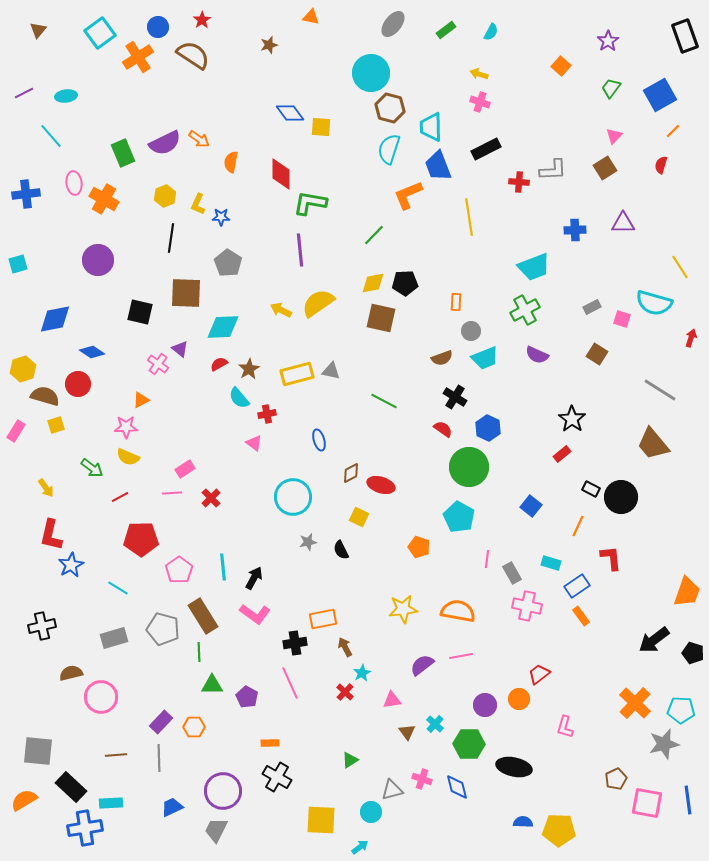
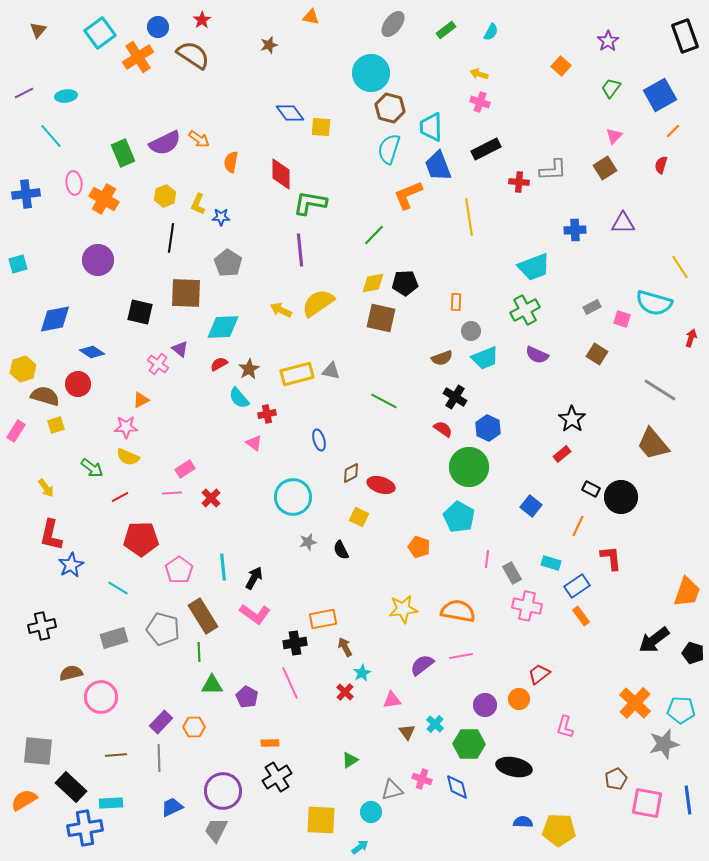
black cross at (277, 777): rotated 28 degrees clockwise
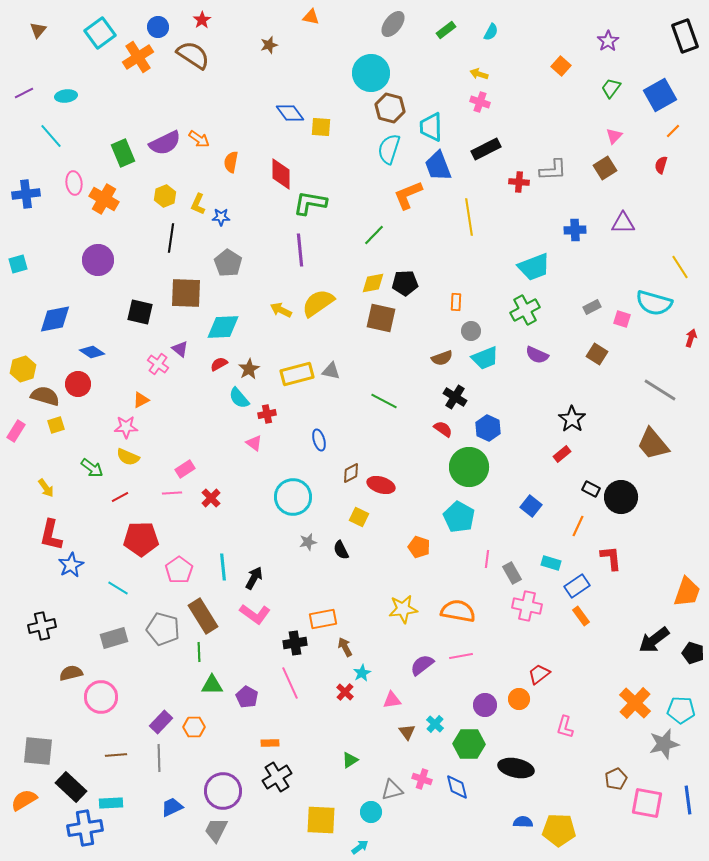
black ellipse at (514, 767): moved 2 px right, 1 px down
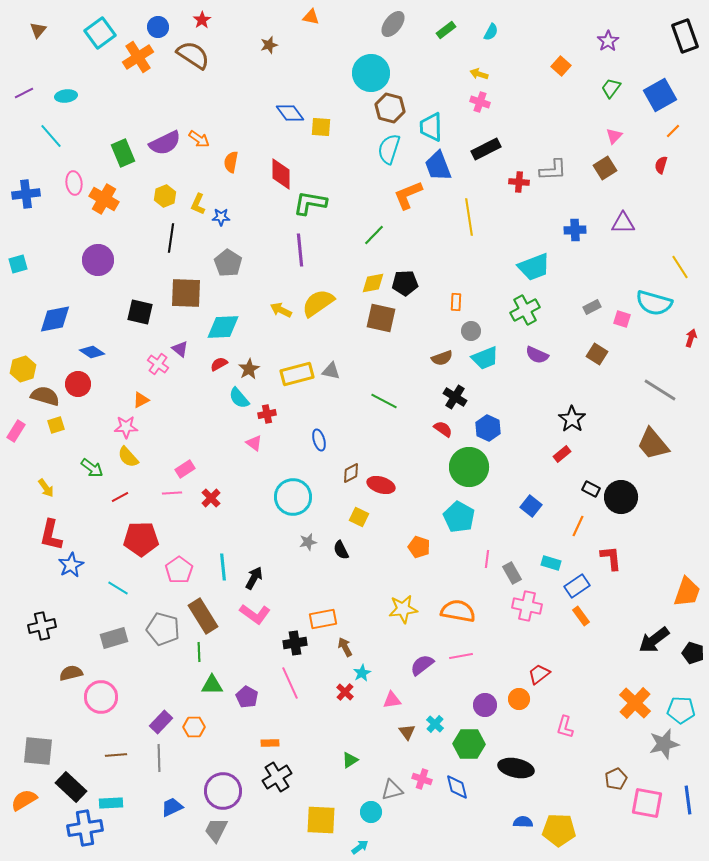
yellow semicircle at (128, 457): rotated 25 degrees clockwise
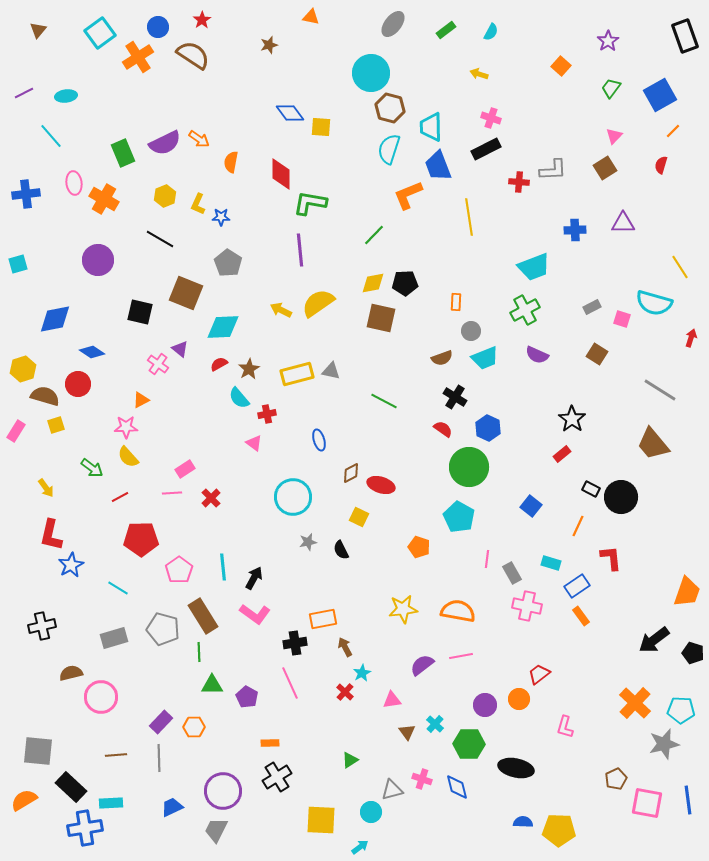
pink cross at (480, 102): moved 11 px right, 16 px down
black line at (171, 238): moved 11 px left, 1 px down; rotated 68 degrees counterclockwise
brown square at (186, 293): rotated 20 degrees clockwise
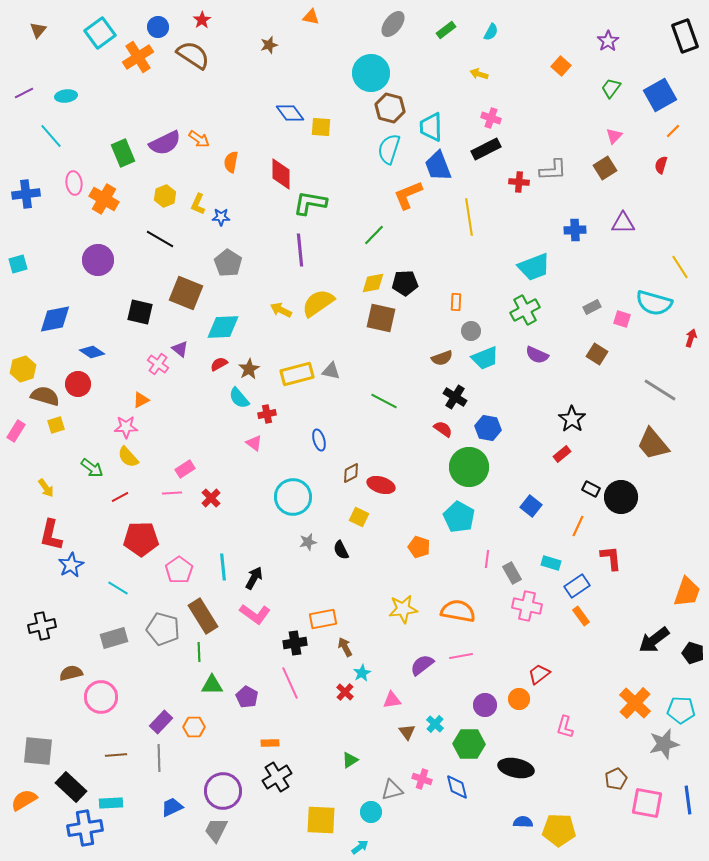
blue hexagon at (488, 428): rotated 15 degrees counterclockwise
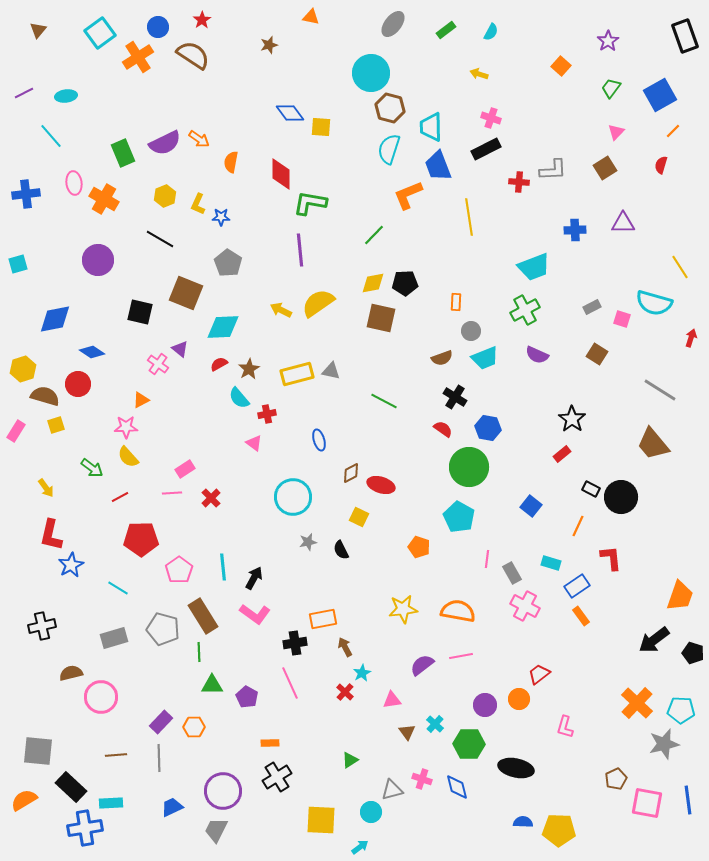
pink triangle at (614, 136): moved 2 px right, 4 px up
orange trapezoid at (687, 592): moved 7 px left, 4 px down
pink cross at (527, 606): moved 2 px left; rotated 16 degrees clockwise
orange cross at (635, 703): moved 2 px right
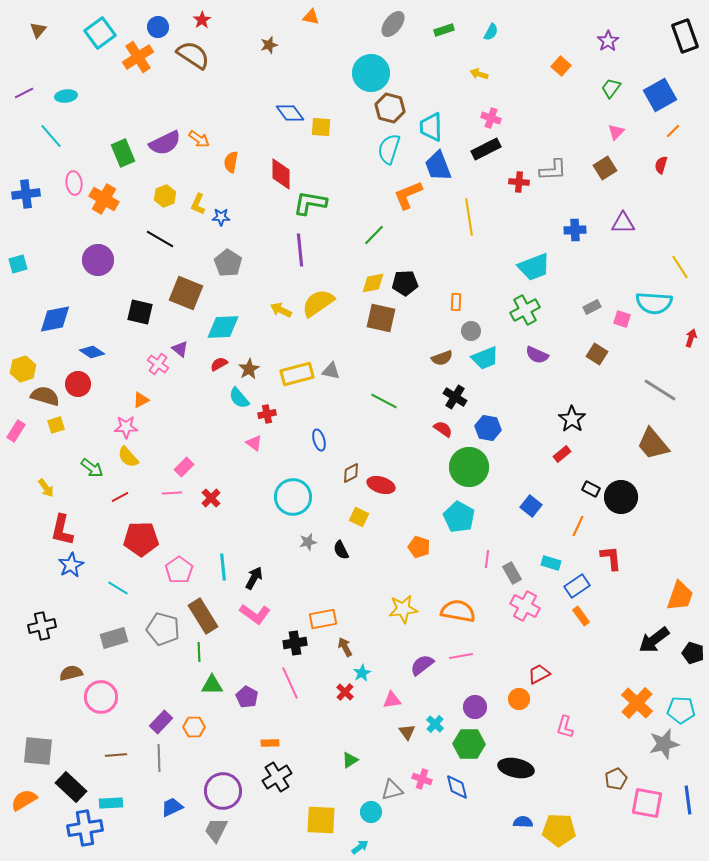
green rectangle at (446, 30): moved 2 px left; rotated 18 degrees clockwise
cyan semicircle at (654, 303): rotated 12 degrees counterclockwise
pink rectangle at (185, 469): moved 1 px left, 2 px up; rotated 12 degrees counterclockwise
red L-shape at (51, 535): moved 11 px right, 5 px up
red trapezoid at (539, 674): rotated 10 degrees clockwise
purple circle at (485, 705): moved 10 px left, 2 px down
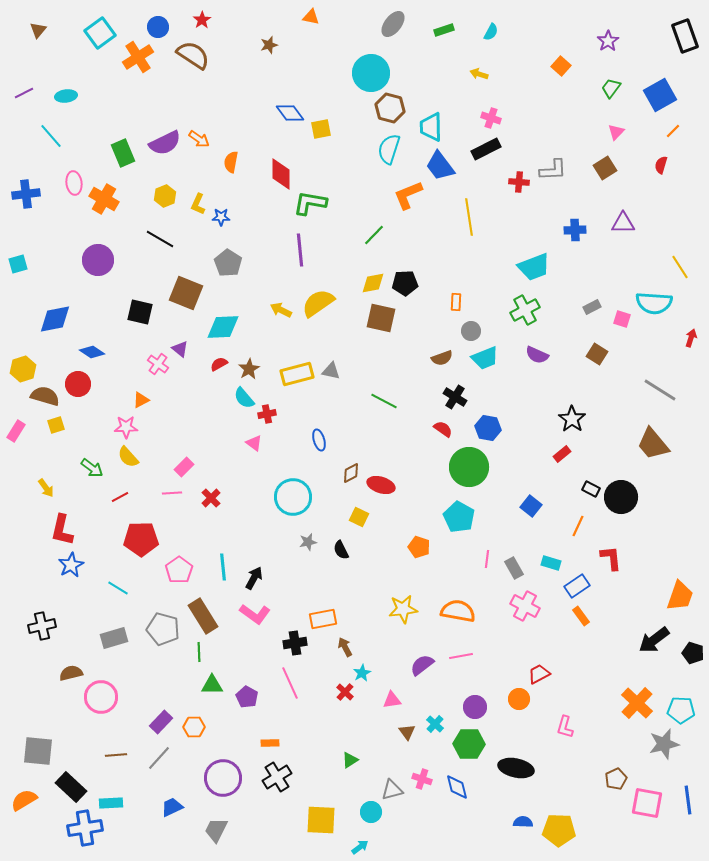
yellow square at (321, 127): moved 2 px down; rotated 15 degrees counterclockwise
blue trapezoid at (438, 166): moved 2 px right; rotated 16 degrees counterclockwise
cyan semicircle at (239, 398): moved 5 px right
gray rectangle at (512, 573): moved 2 px right, 5 px up
gray line at (159, 758): rotated 44 degrees clockwise
purple circle at (223, 791): moved 13 px up
